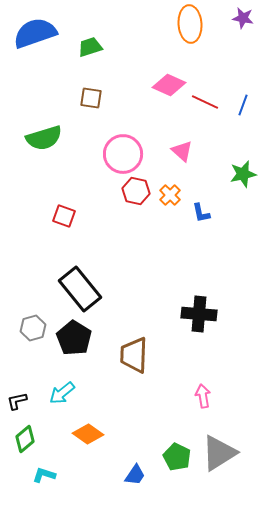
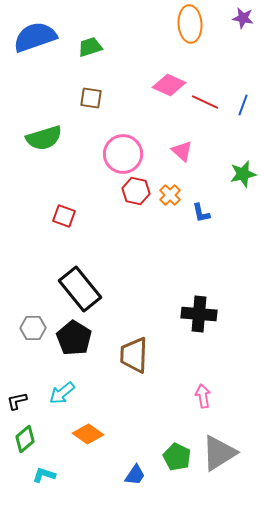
blue semicircle: moved 4 px down
gray hexagon: rotated 15 degrees clockwise
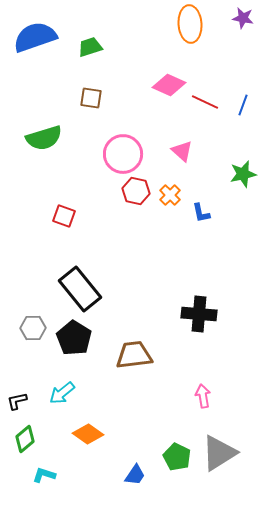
brown trapezoid: rotated 81 degrees clockwise
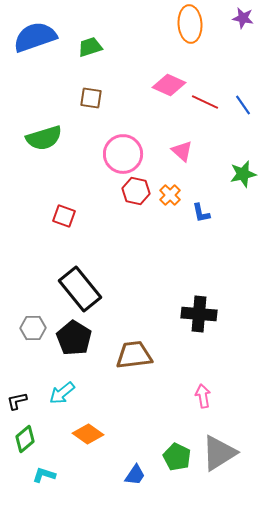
blue line: rotated 55 degrees counterclockwise
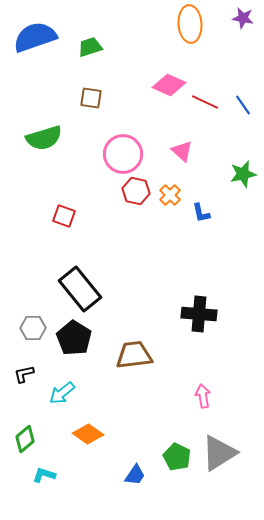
black L-shape: moved 7 px right, 27 px up
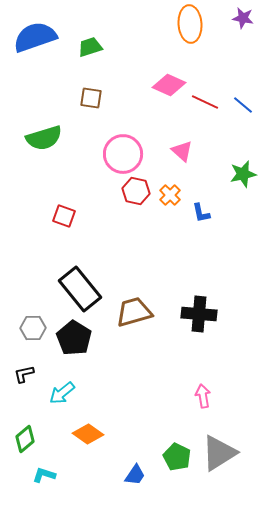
blue line: rotated 15 degrees counterclockwise
brown trapezoid: moved 43 px up; rotated 9 degrees counterclockwise
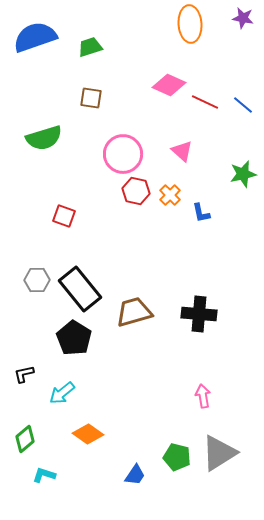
gray hexagon: moved 4 px right, 48 px up
green pentagon: rotated 12 degrees counterclockwise
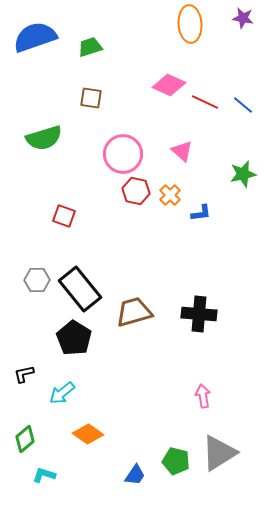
blue L-shape: rotated 85 degrees counterclockwise
green pentagon: moved 1 px left, 4 px down
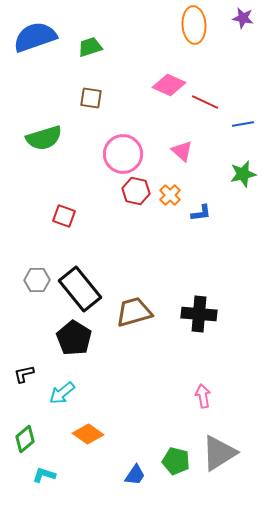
orange ellipse: moved 4 px right, 1 px down
blue line: moved 19 px down; rotated 50 degrees counterclockwise
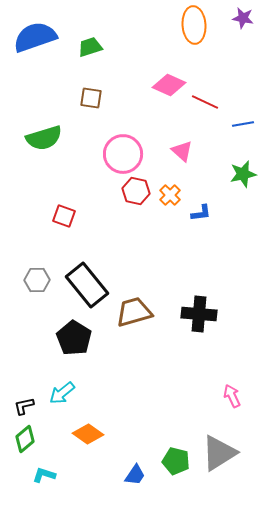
black rectangle: moved 7 px right, 4 px up
black L-shape: moved 32 px down
pink arrow: moved 29 px right; rotated 15 degrees counterclockwise
